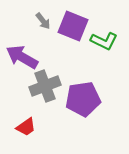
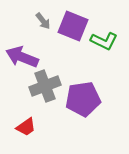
purple arrow: rotated 8 degrees counterclockwise
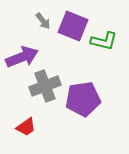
green L-shape: rotated 12 degrees counterclockwise
purple arrow: rotated 136 degrees clockwise
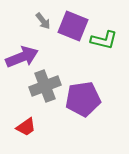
green L-shape: moved 1 px up
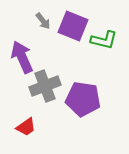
purple arrow: rotated 92 degrees counterclockwise
purple pentagon: rotated 16 degrees clockwise
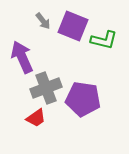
gray cross: moved 1 px right, 2 px down
red trapezoid: moved 10 px right, 9 px up
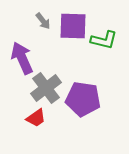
purple square: rotated 20 degrees counterclockwise
purple arrow: moved 1 px down
gray cross: rotated 16 degrees counterclockwise
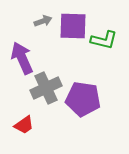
gray arrow: rotated 72 degrees counterclockwise
gray cross: rotated 12 degrees clockwise
red trapezoid: moved 12 px left, 7 px down
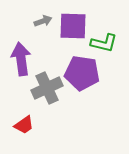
green L-shape: moved 3 px down
purple arrow: moved 1 px left, 1 px down; rotated 16 degrees clockwise
gray cross: moved 1 px right
purple pentagon: moved 1 px left, 26 px up
